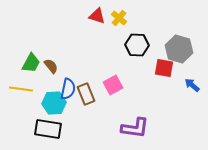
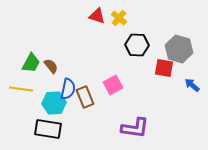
brown rectangle: moved 1 px left, 3 px down
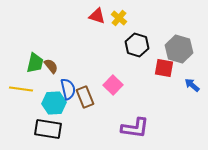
black hexagon: rotated 15 degrees clockwise
green trapezoid: moved 4 px right; rotated 15 degrees counterclockwise
pink square: rotated 18 degrees counterclockwise
blue semicircle: rotated 25 degrees counterclockwise
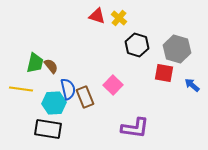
gray hexagon: moved 2 px left
red square: moved 5 px down
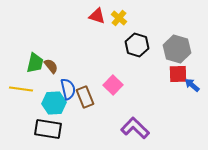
red square: moved 14 px right, 1 px down; rotated 12 degrees counterclockwise
purple L-shape: rotated 144 degrees counterclockwise
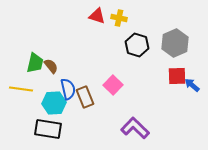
yellow cross: rotated 28 degrees counterclockwise
gray hexagon: moved 2 px left, 6 px up; rotated 20 degrees clockwise
red square: moved 1 px left, 2 px down
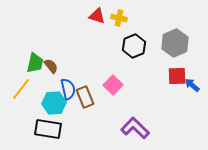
black hexagon: moved 3 px left, 1 px down; rotated 20 degrees clockwise
yellow line: rotated 60 degrees counterclockwise
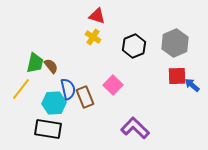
yellow cross: moved 26 px left, 19 px down; rotated 21 degrees clockwise
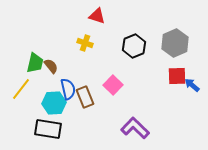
yellow cross: moved 8 px left, 6 px down; rotated 14 degrees counterclockwise
